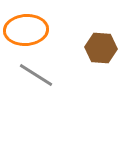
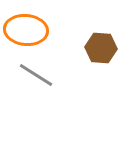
orange ellipse: rotated 9 degrees clockwise
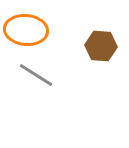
brown hexagon: moved 2 px up
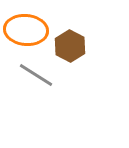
brown hexagon: moved 31 px left; rotated 24 degrees clockwise
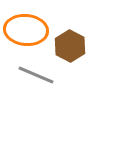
gray line: rotated 9 degrees counterclockwise
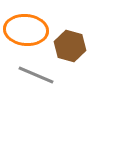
brown hexagon: rotated 12 degrees counterclockwise
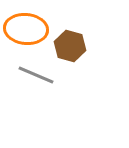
orange ellipse: moved 1 px up
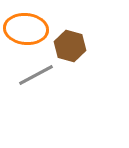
gray line: rotated 51 degrees counterclockwise
